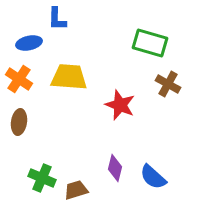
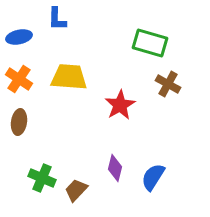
blue ellipse: moved 10 px left, 6 px up
red star: rotated 20 degrees clockwise
blue semicircle: rotated 80 degrees clockwise
brown trapezoid: rotated 30 degrees counterclockwise
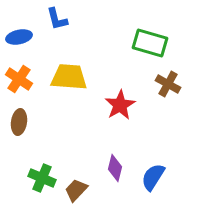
blue L-shape: rotated 15 degrees counterclockwise
